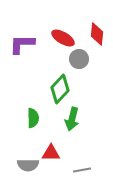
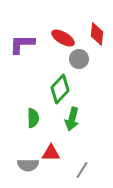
gray line: rotated 48 degrees counterclockwise
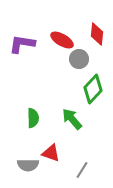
red ellipse: moved 1 px left, 2 px down
purple L-shape: rotated 8 degrees clockwise
green diamond: moved 33 px right
green arrow: rotated 125 degrees clockwise
red triangle: rotated 18 degrees clockwise
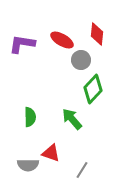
gray circle: moved 2 px right, 1 px down
green semicircle: moved 3 px left, 1 px up
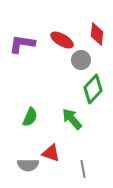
green semicircle: rotated 24 degrees clockwise
gray line: moved 1 px right, 1 px up; rotated 42 degrees counterclockwise
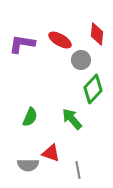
red ellipse: moved 2 px left
gray line: moved 5 px left, 1 px down
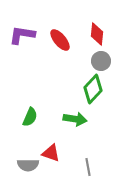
red ellipse: rotated 20 degrees clockwise
purple L-shape: moved 9 px up
gray circle: moved 20 px right, 1 px down
green arrow: moved 3 px right; rotated 140 degrees clockwise
gray line: moved 10 px right, 3 px up
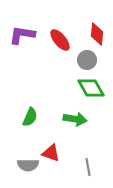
gray circle: moved 14 px left, 1 px up
green diamond: moved 2 px left, 1 px up; rotated 72 degrees counterclockwise
